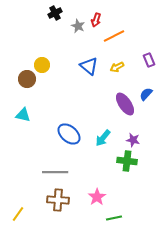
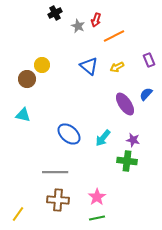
green line: moved 17 px left
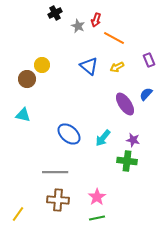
orange line: moved 2 px down; rotated 55 degrees clockwise
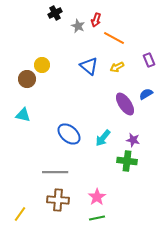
blue semicircle: rotated 16 degrees clockwise
yellow line: moved 2 px right
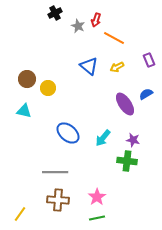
yellow circle: moved 6 px right, 23 px down
cyan triangle: moved 1 px right, 4 px up
blue ellipse: moved 1 px left, 1 px up
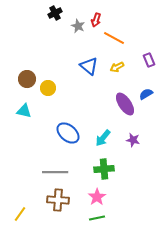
green cross: moved 23 px left, 8 px down; rotated 12 degrees counterclockwise
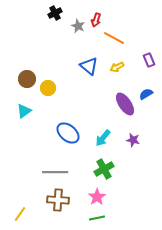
cyan triangle: rotated 49 degrees counterclockwise
green cross: rotated 24 degrees counterclockwise
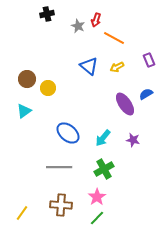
black cross: moved 8 px left, 1 px down; rotated 16 degrees clockwise
gray line: moved 4 px right, 5 px up
brown cross: moved 3 px right, 5 px down
yellow line: moved 2 px right, 1 px up
green line: rotated 35 degrees counterclockwise
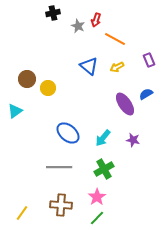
black cross: moved 6 px right, 1 px up
orange line: moved 1 px right, 1 px down
cyan triangle: moved 9 px left
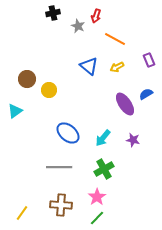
red arrow: moved 4 px up
yellow circle: moved 1 px right, 2 px down
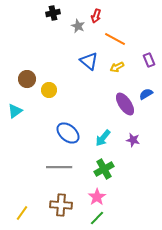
blue triangle: moved 5 px up
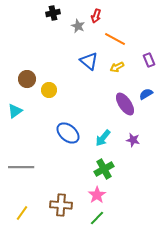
gray line: moved 38 px left
pink star: moved 2 px up
